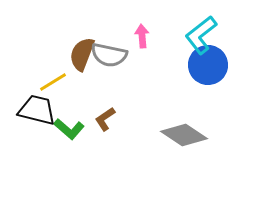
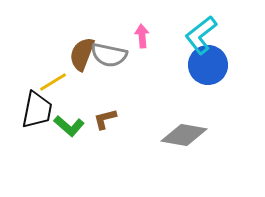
black trapezoid: rotated 87 degrees clockwise
brown L-shape: rotated 20 degrees clockwise
green L-shape: moved 3 px up
gray diamond: rotated 24 degrees counterclockwise
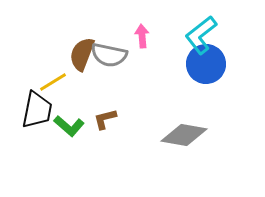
blue circle: moved 2 px left, 1 px up
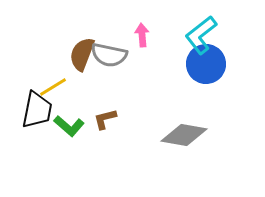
pink arrow: moved 1 px up
yellow line: moved 5 px down
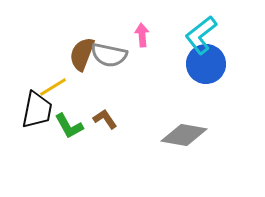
brown L-shape: rotated 70 degrees clockwise
green L-shape: rotated 20 degrees clockwise
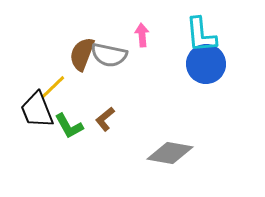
cyan L-shape: rotated 57 degrees counterclockwise
yellow line: rotated 12 degrees counterclockwise
black trapezoid: rotated 147 degrees clockwise
brown L-shape: rotated 95 degrees counterclockwise
gray diamond: moved 14 px left, 18 px down
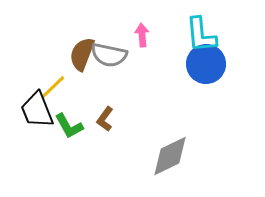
brown L-shape: rotated 15 degrees counterclockwise
gray diamond: moved 3 px down; rotated 36 degrees counterclockwise
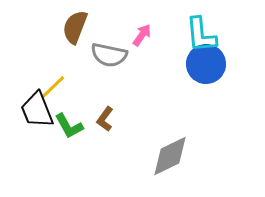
pink arrow: rotated 40 degrees clockwise
brown semicircle: moved 7 px left, 27 px up
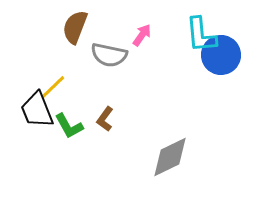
blue circle: moved 15 px right, 9 px up
gray diamond: moved 1 px down
